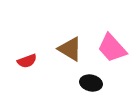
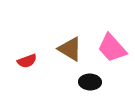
black ellipse: moved 1 px left, 1 px up; rotated 10 degrees counterclockwise
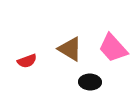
pink trapezoid: moved 1 px right
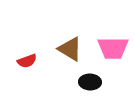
pink trapezoid: rotated 48 degrees counterclockwise
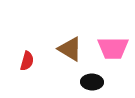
red semicircle: rotated 54 degrees counterclockwise
black ellipse: moved 2 px right
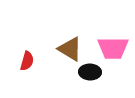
black ellipse: moved 2 px left, 10 px up
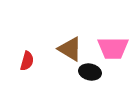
black ellipse: rotated 10 degrees clockwise
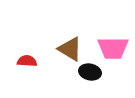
red semicircle: rotated 102 degrees counterclockwise
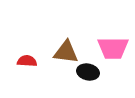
brown triangle: moved 4 px left, 3 px down; rotated 24 degrees counterclockwise
black ellipse: moved 2 px left
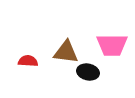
pink trapezoid: moved 1 px left, 3 px up
red semicircle: moved 1 px right
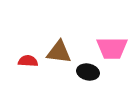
pink trapezoid: moved 3 px down
brown triangle: moved 7 px left
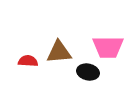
pink trapezoid: moved 4 px left, 1 px up
brown triangle: rotated 12 degrees counterclockwise
